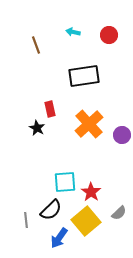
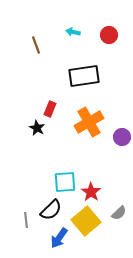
red rectangle: rotated 35 degrees clockwise
orange cross: moved 2 px up; rotated 12 degrees clockwise
purple circle: moved 2 px down
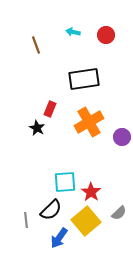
red circle: moved 3 px left
black rectangle: moved 3 px down
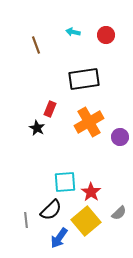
purple circle: moved 2 px left
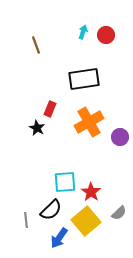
cyan arrow: moved 10 px right; rotated 96 degrees clockwise
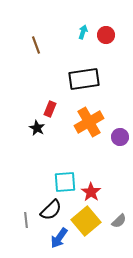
gray semicircle: moved 8 px down
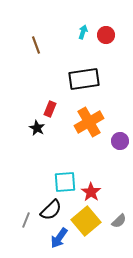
purple circle: moved 4 px down
gray line: rotated 28 degrees clockwise
